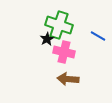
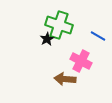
pink cross: moved 17 px right, 9 px down; rotated 15 degrees clockwise
brown arrow: moved 3 px left
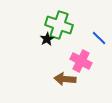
blue line: moved 1 px right, 2 px down; rotated 14 degrees clockwise
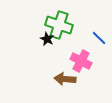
black star: rotated 16 degrees counterclockwise
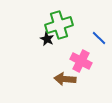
green cross: rotated 36 degrees counterclockwise
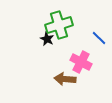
pink cross: moved 1 px down
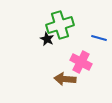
green cross: moved 1 px right
blue line: rotated 28 degrees counterclockwise
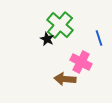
green cross: rotated 32 degrees counterclockwise
blue line: rotated 56 degrees clockwise
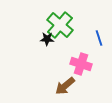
black star: rotated 24 degrees counterclockwise
pink cross: moved 2 px down; rotated 10 degrees counterclockwise
brown arrow: moved 7 px down; rotated 45 degrees counterclockwise
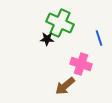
green cross: moved 2 px up; rotated 16 degrees counterclockwise
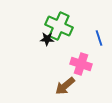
green cross: moved 1 px left, 3 px down
